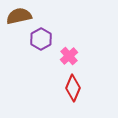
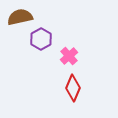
brown semicircle: moved 1 px right, 1 px down
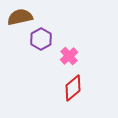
red diamond: rotated 28 degrees clockwise
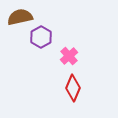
purple hexagon: moved 2 px up
red diamond: rotated 28 degrees counterclockwise
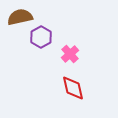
pink cross: moved 1 px right, 2 px up
red diamond: rotated 36 degrees counterclockwise
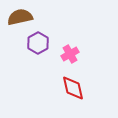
purple hexagon: moved 3 px left, 6 px down
pink cross: rotated 12 degrees clockwise
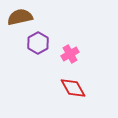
red diamond: rotated 16 degrees counterclockwise
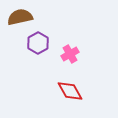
red diamond: moved 3 px left, 3 px down
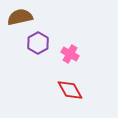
pink cross: rotated 30 degrees counterclockwise
red diamond: moved 1 px up
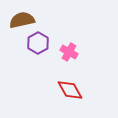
brown semicircle: moved 2 px right, 3 px down
pink cross: moved 1 px left, 2 px up
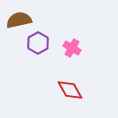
brown semicircle: moved 3 px left
pink cross: moved 3 px right, 4 px up
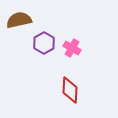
purple hexagon: moved 6 px right
red diamond: rotated 32 degrees clockwise
